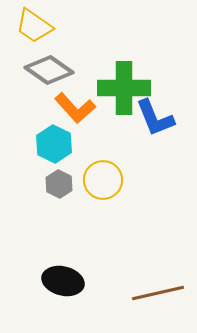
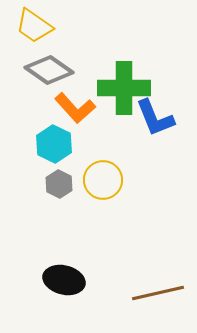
black ellipse: moved 1 px right, 1 px up
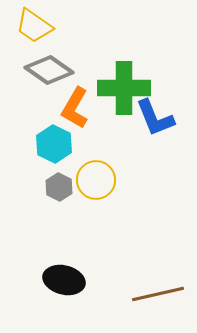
orange L-shape: rotated 72 degrees clockwise
yellow circle: moved 7 px left
gray hexagon: moved 3 px down
brown line: moved 1 px down
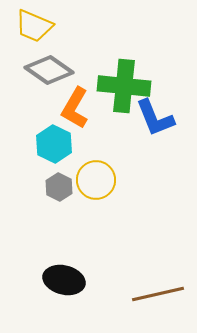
yellow trapezoid: rotated 12 degrees counterclockwise
green cross: moved 2 px up; rotated 6 degrees clockwise
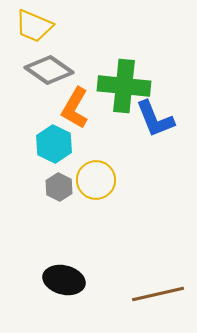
blue L-shape: moved 1 px down
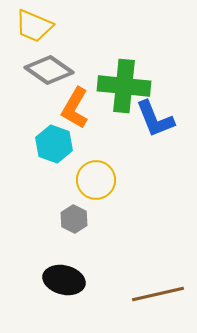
cyan hexagon: rotated 6 degrees counterclockwise
gray hexagon: moved 15 px right, 32 px down
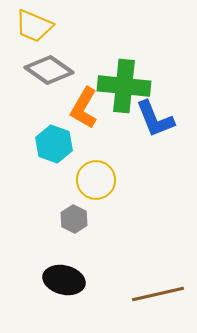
orange L-shape: moved 9 px right
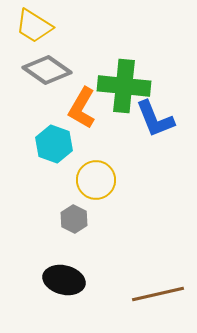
yellow trapezoid: rotated 9 degrees clockwise
gray diamond: moved 2 px left
orange L-shape: moved 2 px left
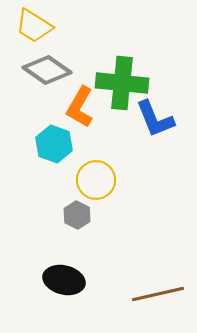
green cross: moved 2 px left, 3 px up
orange L-shape: moved 2 px left, 1 px up
gray hexagon: moved 3 px right, 4 px up
